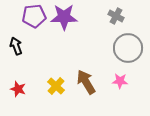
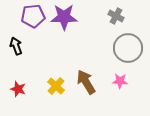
purple pentagon: moved 1 px left
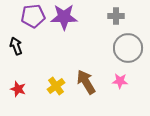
gray cross: rotated 28 degrees counterclockwise
yellow cross: rotated 12 degrees clockwise
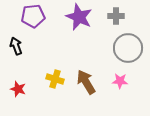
purple star: moved 15 px right; rotated 24 degrees clockwise
yellow cross: moved 1 px left, 7 px up; rotated 36 degrees counterclockwise
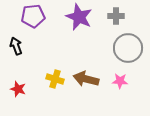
brown arrow: moved 3 px up; rotated 45 degrees counterclockwise
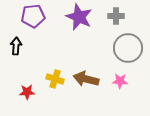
black arrow: rotated 24 degrees clockwise
red star: moved 9 px right, 3 px down; rotated 21 degrees counterclockwise
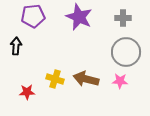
gray cross: moved 7 px right, 2 px down
gray circle: moved 2 px left, 4 px down
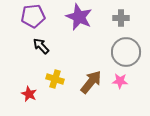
gray cross: moved 2 px left
black arrow: moved 25 px right; rotated 48 degrees counterclockwise
brown arrow: moved 5 px right, 3 px down; rotated 115 degrees clockwise
red star: moved 2 px right, 2 px down; rotated 28 degrees clockwise
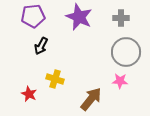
black arrow: rotated 108 degrees counterclockwise
brown arrow: moved 17 px down
